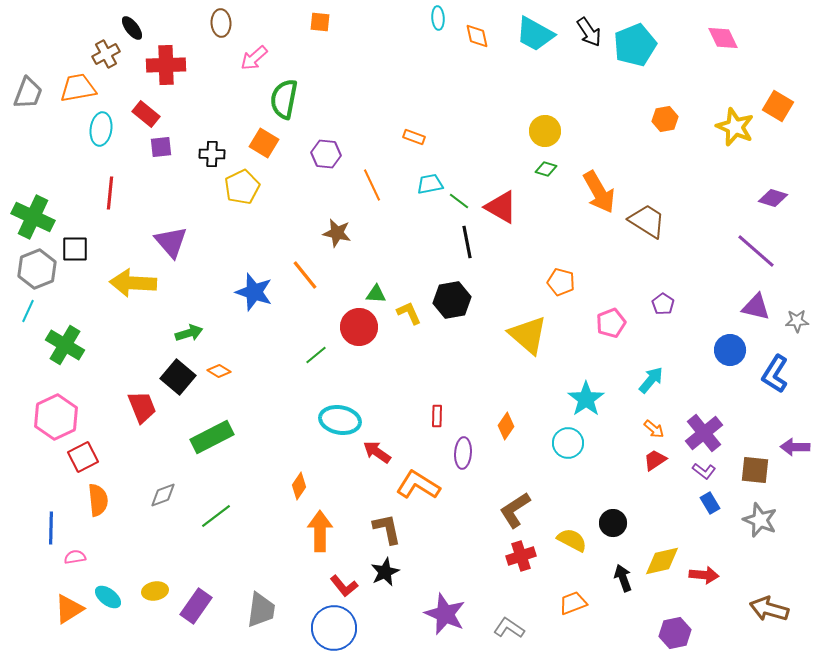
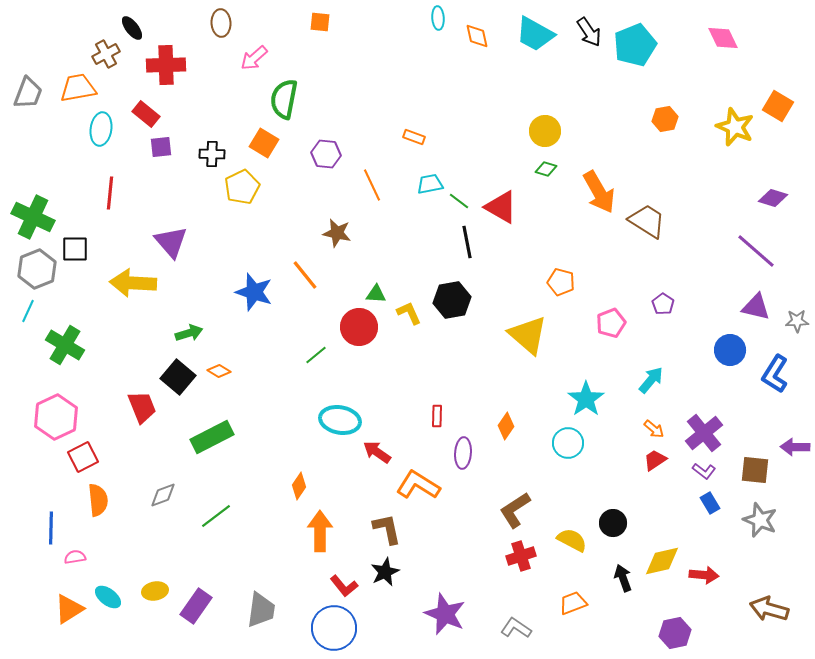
gray L-shape at (509, 628): moved 7 px right
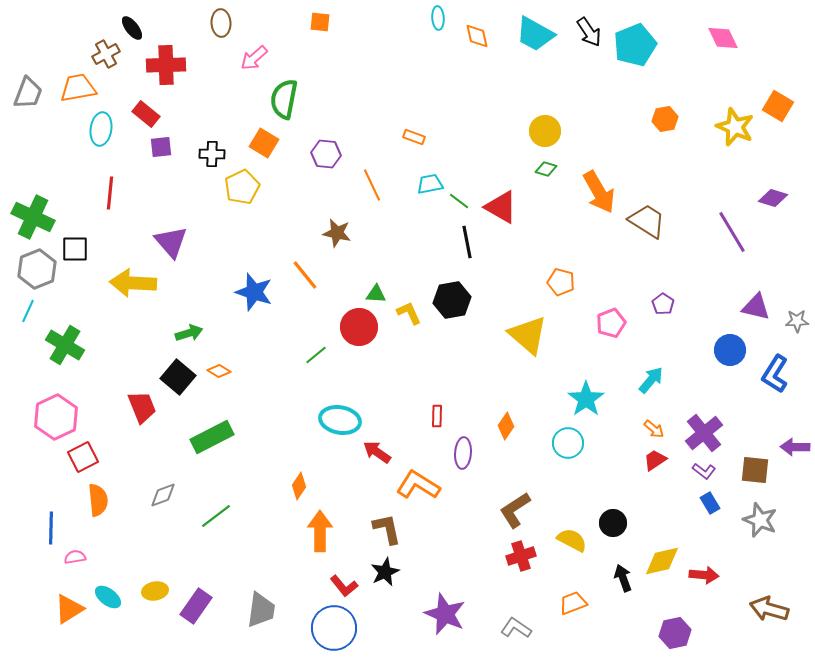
purple line at (756, 251): moved 24 px left, 19 px up; rotated 18 degrees clockwise
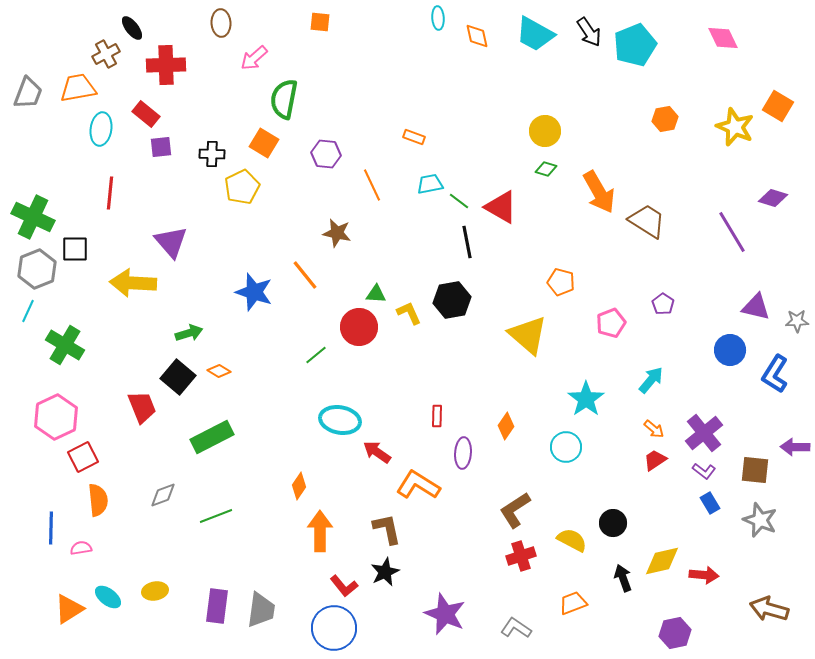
cyan circle at (568, 443): moved 2 px left, 4 px down
green line at (216, 516): rotated 16 degrees clockwise
pink semicircle at (75, 557): moved 6 px right, 9 px up
purple rectangle at (196, 606): moved 21 px right; rotated 28 degrees counterclockwise
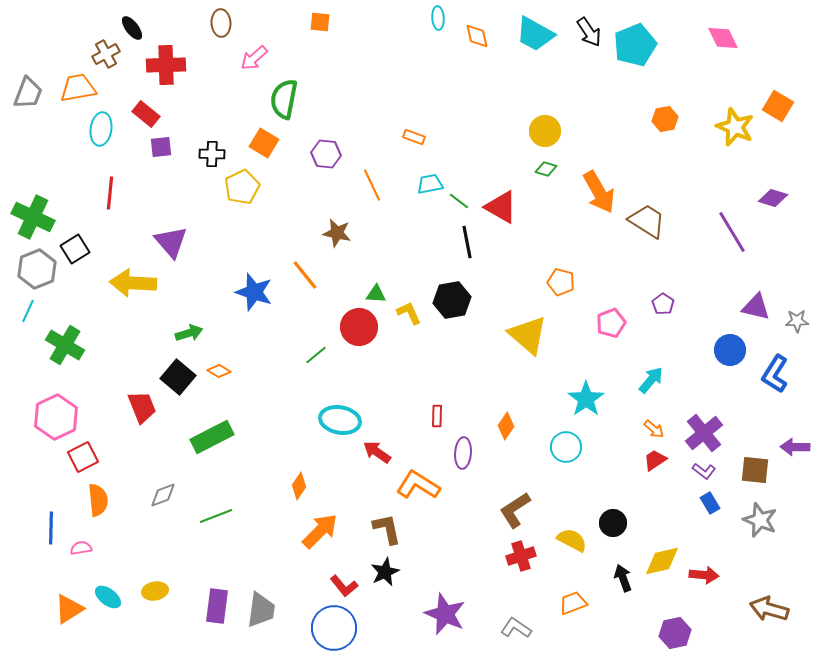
black square at (75, 249): rotated 32 degrees counterclockwise
orange arrow at (320, 531): rotated 45 degrees clockwise
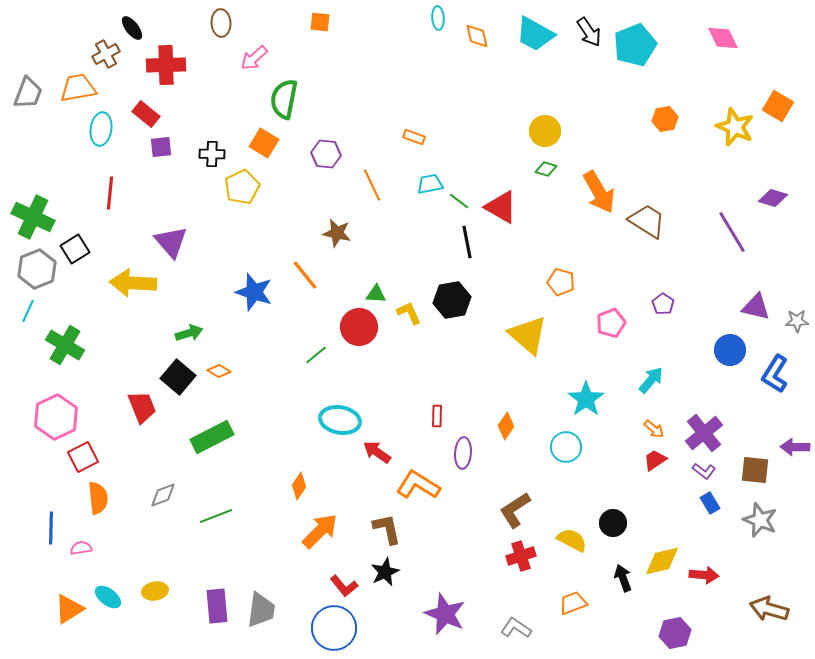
orange semicircle at (98, 500): moved 2 px up
purple rectangle at (217, 606): rotated 12 degrees counterclockwise
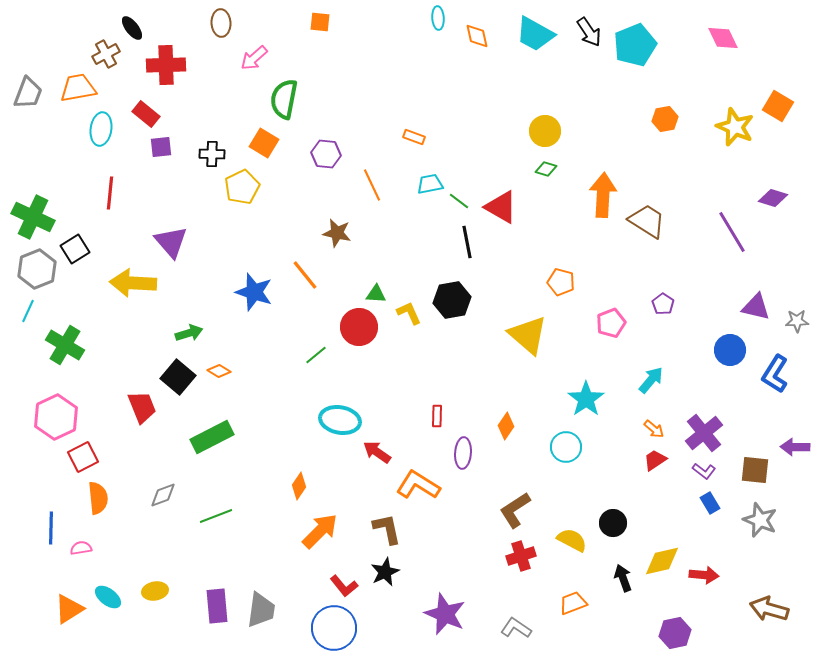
orange arrow at (599, 192): moved 4 px right, 3 px down; rotated 147 degrees counterclockwise
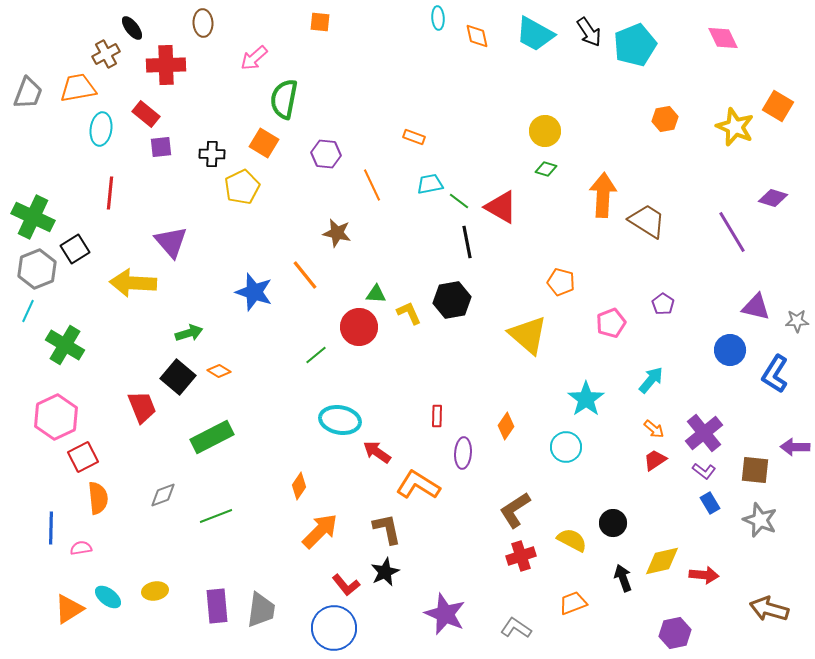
brown ellipse at (221, 23): moved 18 px left
red L-shape at (344, 586): moved 2 px right, 1 px up
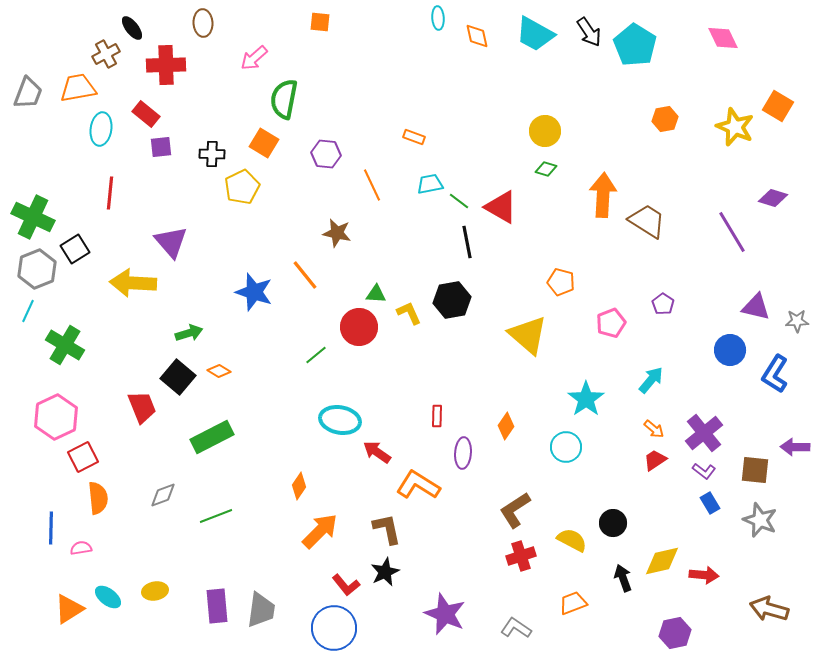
cyan pentagon at (635, 45): rotated 18 degrees counterclockwise
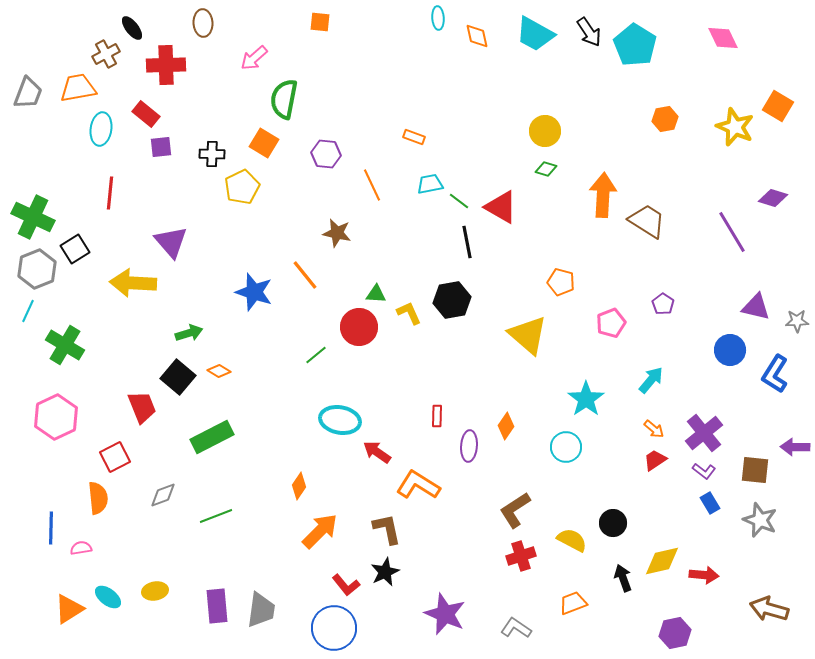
purple ellipse at (463, 453): moved 6 px right, 7 px up
red square at (83, 457): moved 32 px right
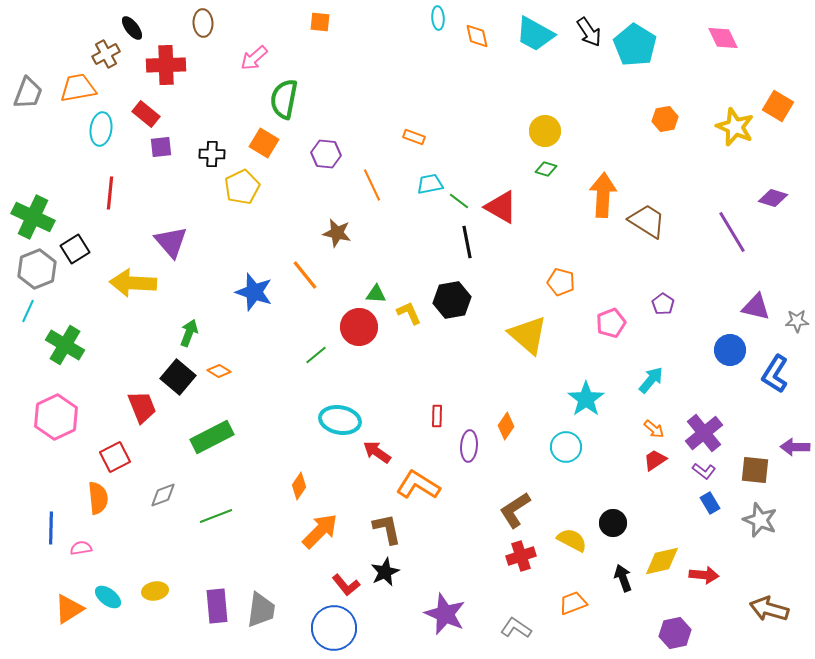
green arrow at (189, 333): rotated 52 degrees counterclockwise
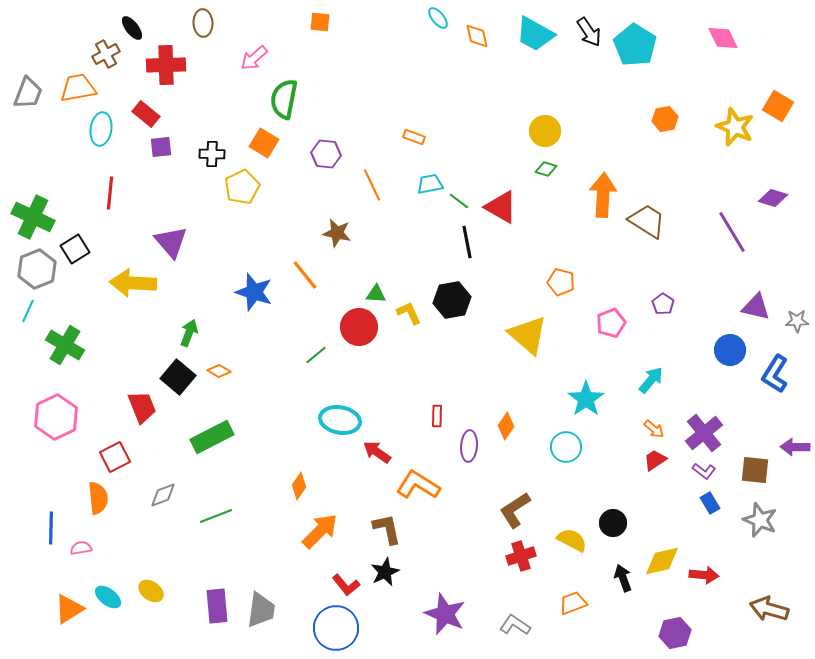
cyan ellipse at (438, 18): rotated 35 degrees counterclockwise
yellow ellipse at (155, 591): moved 4 px left; rotated 45 degrees clockwise
blue circle at (334, 628): moved 2 px right
gray L-shape at (516, 628): moved 1 px left, 3 px up
